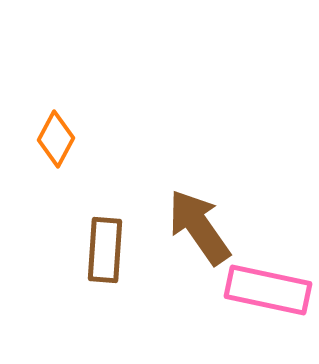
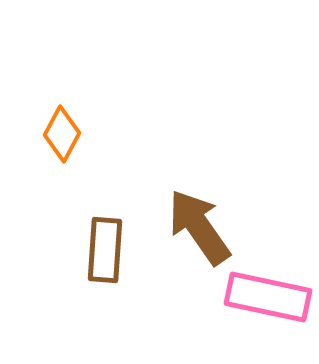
orange diamond: moved 6 px right, 5 px up
pink rectangle: moved 7 px down
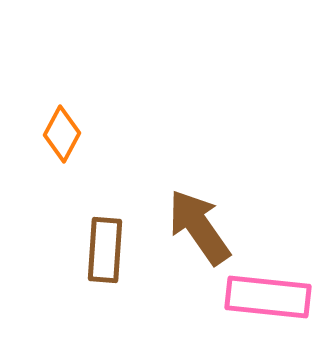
pink rectangle: rotated 6 degrees counterclockwise
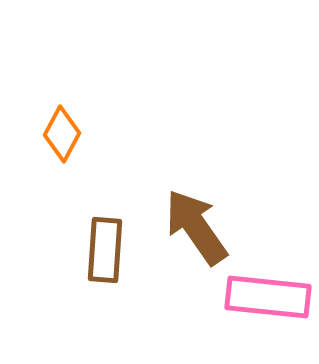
brown arrow: moved 3 px left
